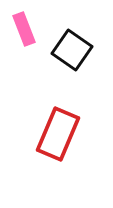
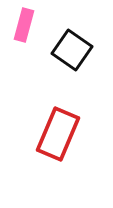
pink rectangle: moved 4 px up; rotated 36 degrees clockwise
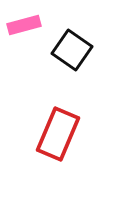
pink rectangle: rotated 60 degrees clockwise
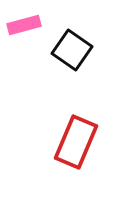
red rectangle: moved 18 px right, 8 px down
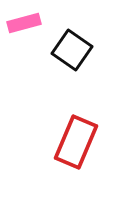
pink rectangle: moved 2 px up
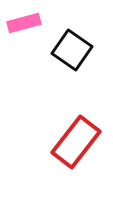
red rectangle: rotated 15 degrees clockwise
